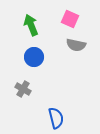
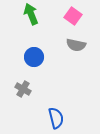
pink square: moved 3 px right, 3 px up; rotated 12 degrees clockwise
green arrow: moved 11 px up
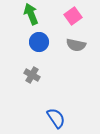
pink square: rotated 18 degrees clockwise
blue circle: moved 5 px right, 15 px up
gray cross: moved 9 px right, 14 px up
blue semicircle: rotated 20 degrees counterclockwise
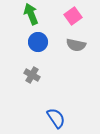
blue circle: moved 1 px left
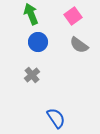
gray semicircle: moved 3 px right; rotated 24 degrees clockwise
gray cross: rotated 21 degrees clockwise
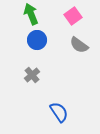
blue circle: moved 1 px left, 2 px up
blue semicircle: moved 3 px right, 6 px up
